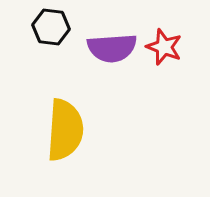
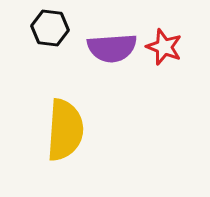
black hexagon: moved 1 px left, 1 px down
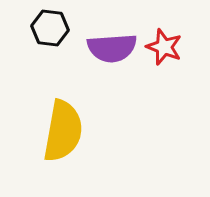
yellow semicircle: moved 2 px left, 1 px down; rotated 6 degrees clockwise
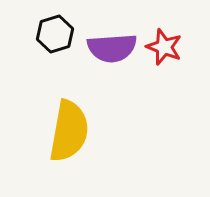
black hexagon: moved 5 px right, 6 px down; rotated 24 degrees counterclockwise
yellow semicircle: moved 6 px right
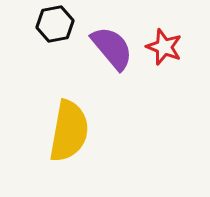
black hexagon: moved 10 px up; rotated 6 degrees clockwise
purple semicircle: rotated 126 degrees counterclockwise
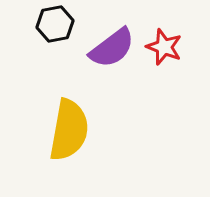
purple semicircle: rotated 93 degrees clockwise
yellow semicircle: moved 1 px up
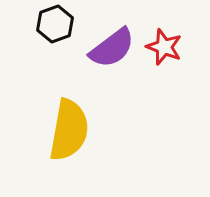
black hexagon: rotated 9 degrees counterclockwise
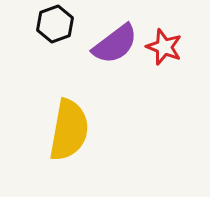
purple semicircle: moved 3 px right, 4 px up
